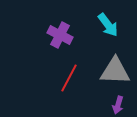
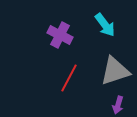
cyan arrow: moved 3 px left
gray triangle: rotated 20 degrees counterclockwise
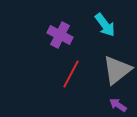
gray triangle: moved 2 px right, 1 px up; rotated 20 degrees counterclockwise
red line: moved 2 px right, 4 px up
purple arrow: rotated 108 degrees clockwise
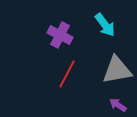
gray triangle: rotated 28 degrees clockwise
red line: moved 4 px left
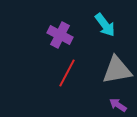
red line: moved 1 px up
